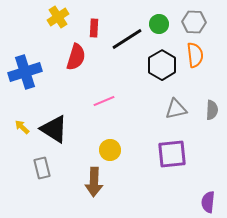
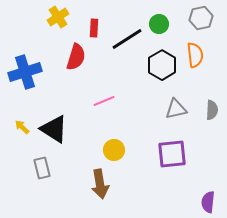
gray hexagon: moved 7 px right, 4 px up; rotated 15 degrees counterclockwise
yellow circle: moved 4 px right
brown arrow: moved 6 px right, 2 px down; rotated 12 degrees counterclockwise
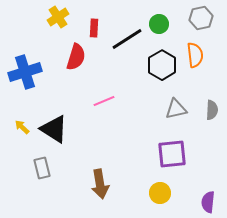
yellow circle: moved 46 px right, 43 px down
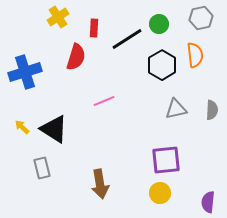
purple square: moved 6 px left, 6 px down
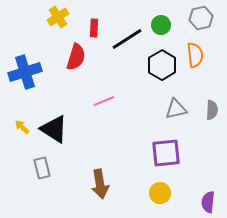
green circle: moved 2 px right, 1 px down
purple square: moved 7 px up
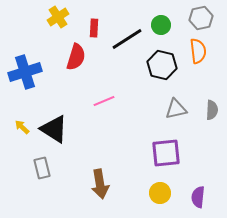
orange semicircle: moved 3 px right, 4 px up
black hexagon: rotated 16 degrees counterclockwise
purple semicircle: moved 10 px left, 5 px up
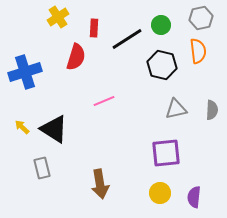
purple semicircle: moved 4 px left
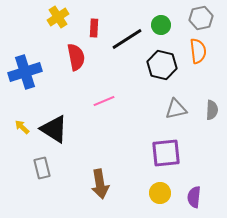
red semicircle: rotated 28 degrees counterclockwise
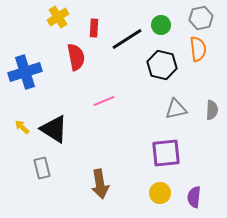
orange semicircle: moved 2 px up
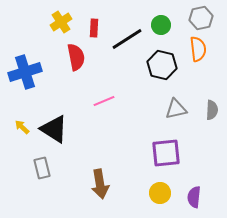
yellow cross: moved 3 px right, 5 px down
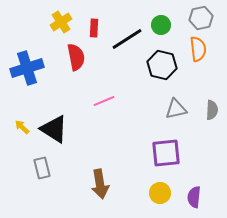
blue cross: moved 2 px right, 4 px up
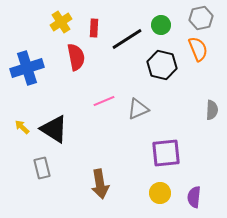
orange semicircle: rotated 15 degrees counterclockwise
gray triangle: moved 38 px left; rotated 10 degrees counterclockwise
